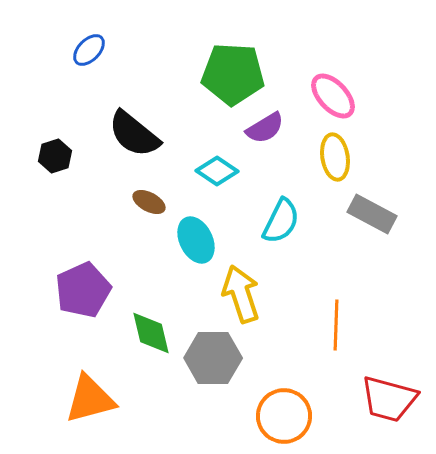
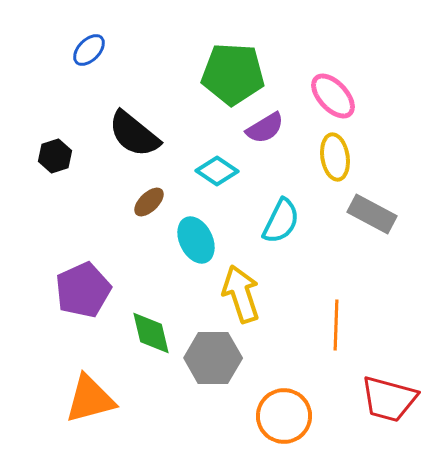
brown ellipse: rotated 72 degrees counterclockwise
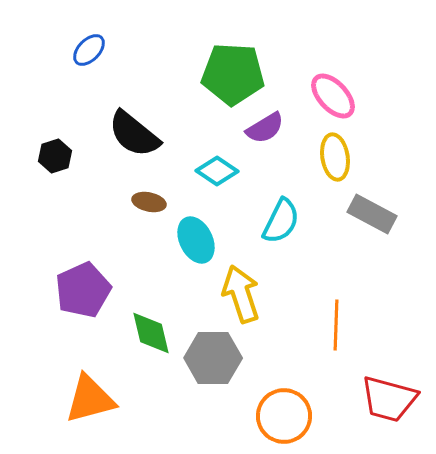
brown ellipse: rotated 56 degrees clockwise
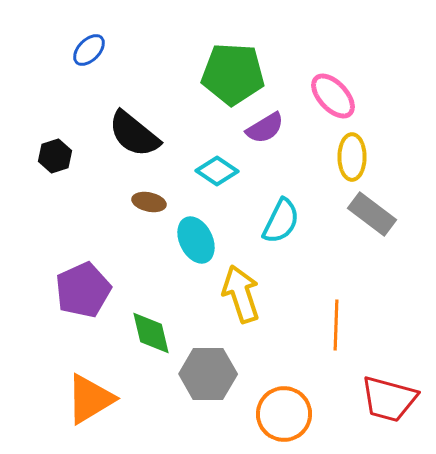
yellow ellipse: moved 17 px right; rotated 9 degrees clockwise
gray rectangle: rotated 9 degrees clockwise
gray hexagon: moved 5 px left, 16 px down
orange triangle: rotated 16 degrees counterclockwise
orange circle: moved 2 px up
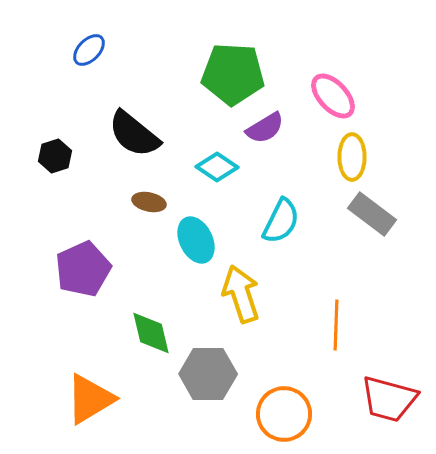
cyan diamond: moved 4 px up
purple pentagon: moved 21 px up
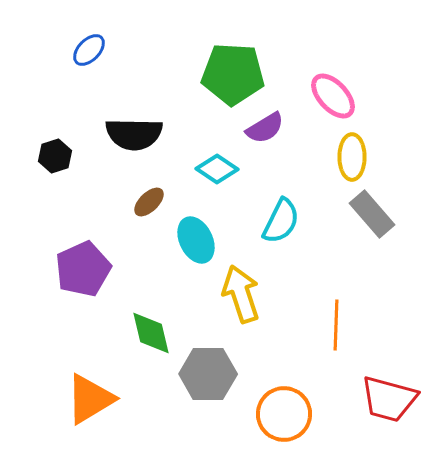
black semicircle: rotated 38 degrees counterclockwise
cyan diamond: moved 2 px down
brown ellipse: rotated 56 degrees counterclockwise
gray rectangle: rotated 12 degrees clockwise
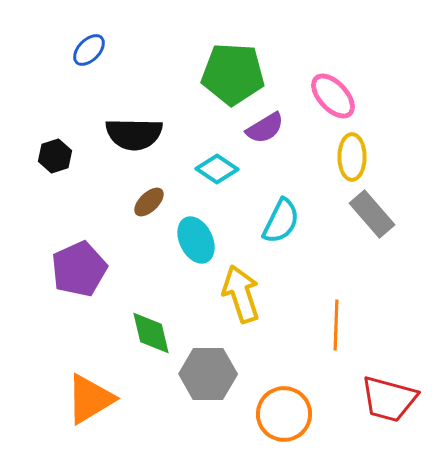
purple pentagon: moved 4 px left
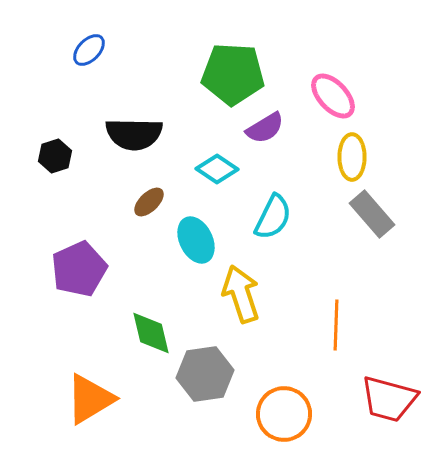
cyan semicircle: moved 8 px left, 4 px up
gray hexagon: moved 3 px left; rotated 8 degrees counterclockwise
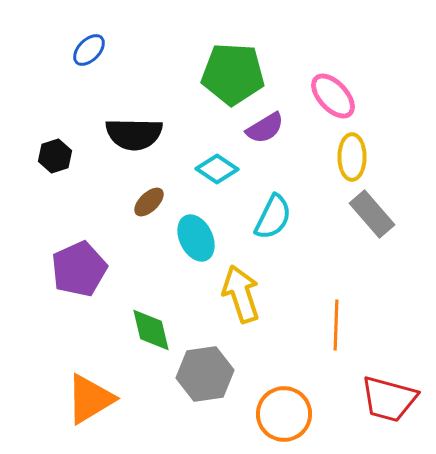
cyan ellipse: moved 2 px up
green diamond: moved 3 px up
